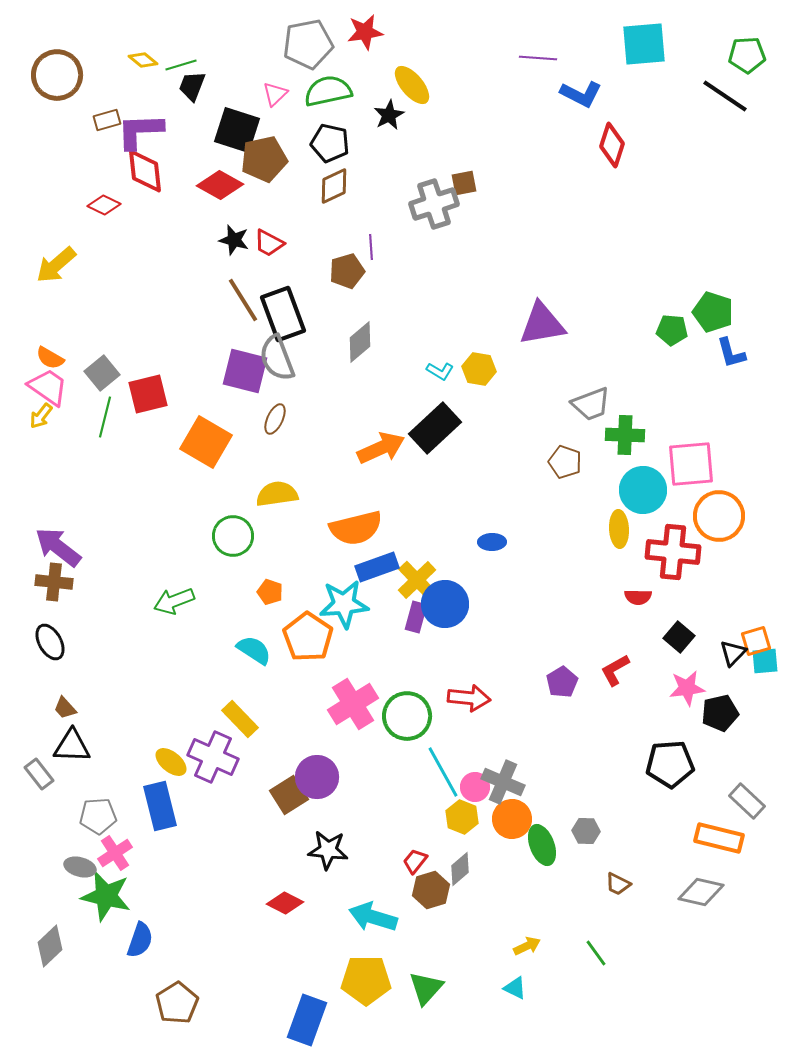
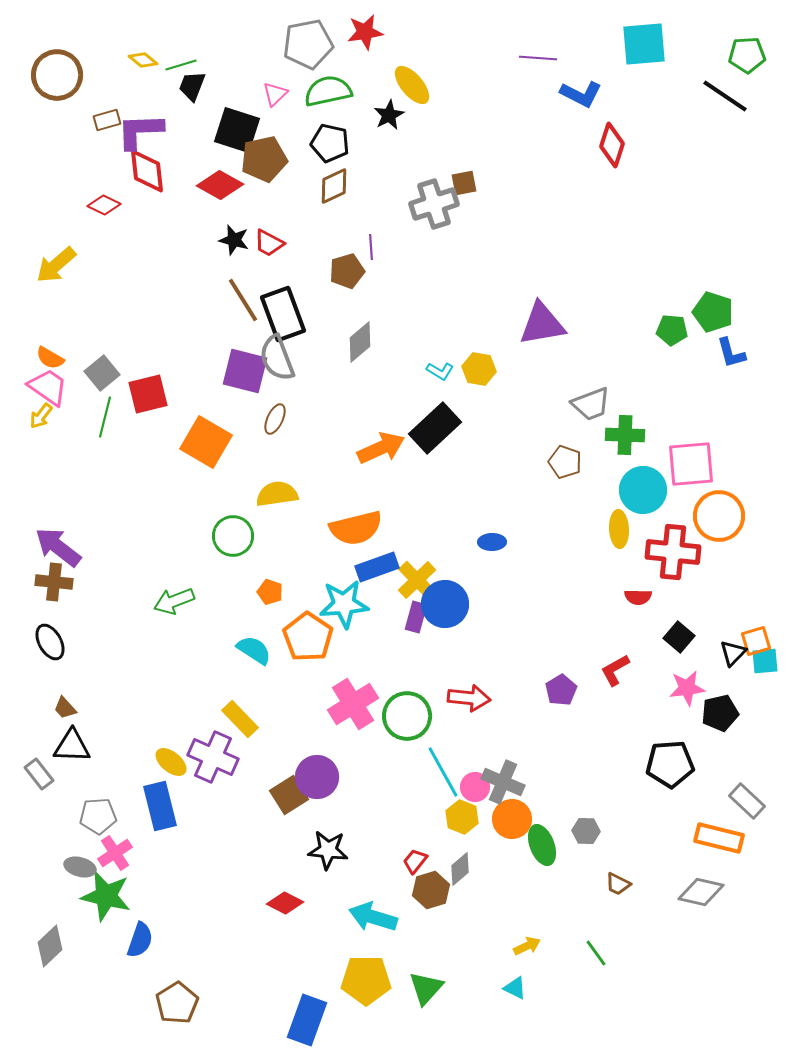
red diamond at (145, 171): moved 2 px right
purple pentagon at (562, 682): moved 1 px left, 8 px down
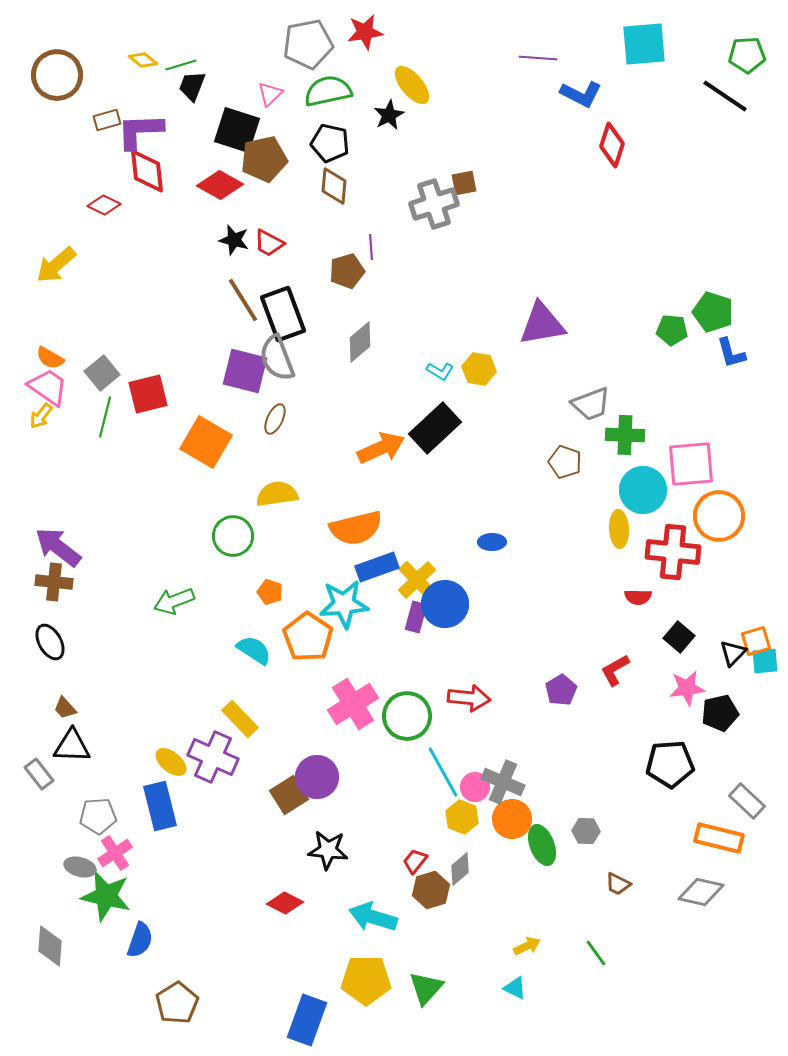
pink triangle at (275, 94): moved 5 px left
brown diamond at (334, 186): rotated 60 degrees counterclockwise
gray diamond at (50, 946): rotated 42 degrees counterclockwise
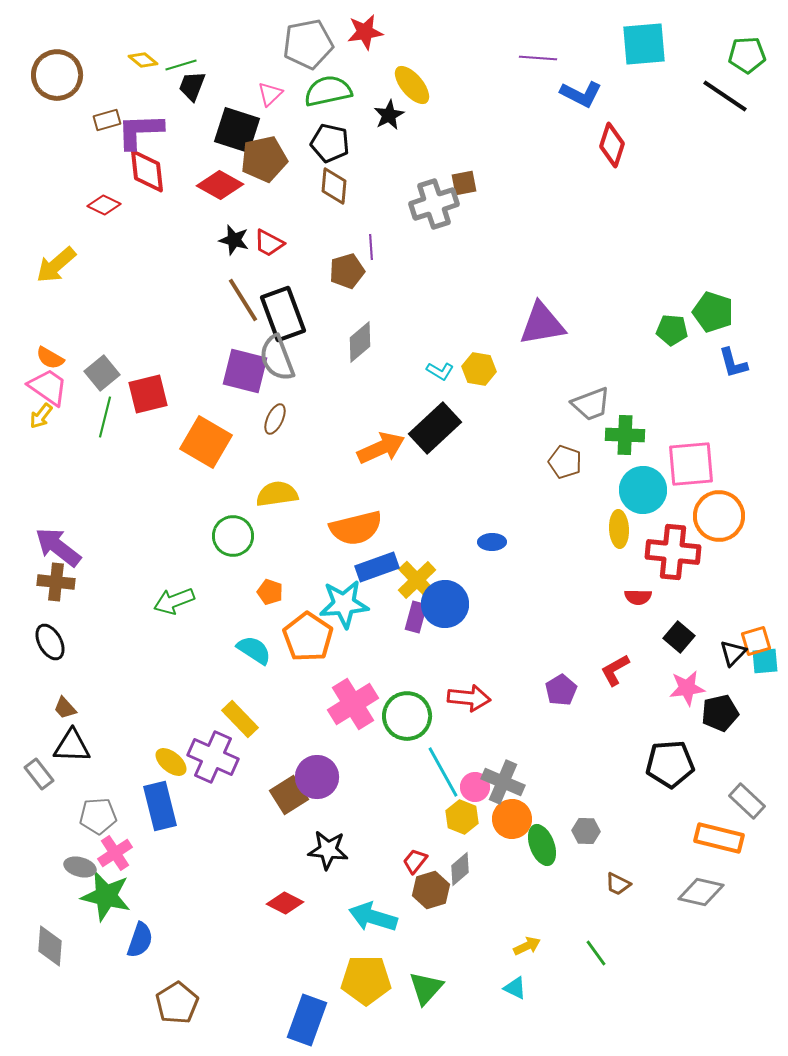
blue L-shape at (731, 353): moved 2 px right, 10 px down
brown cross at (54, 582): moved 2 px right
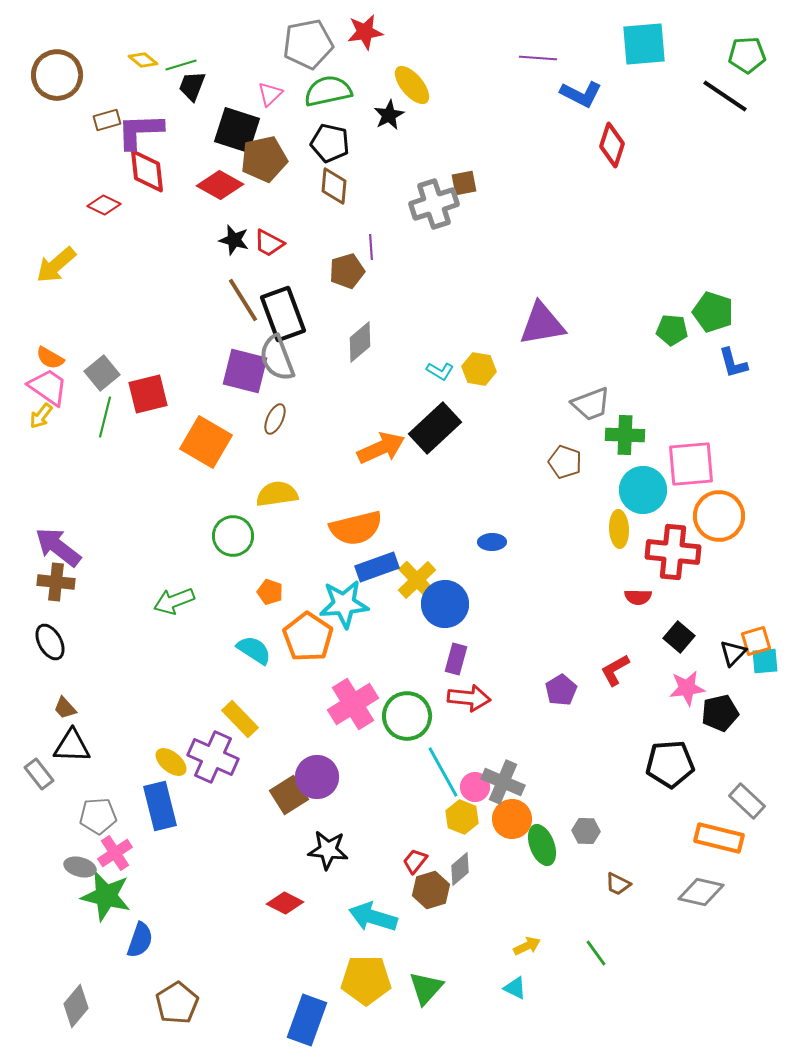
purple rectangle at (416, 617): moved 40 px right, 42 px down
gray diamond at (50, 946): moved 26 px right, 60 px down; rotated 36 degrees clockwise
